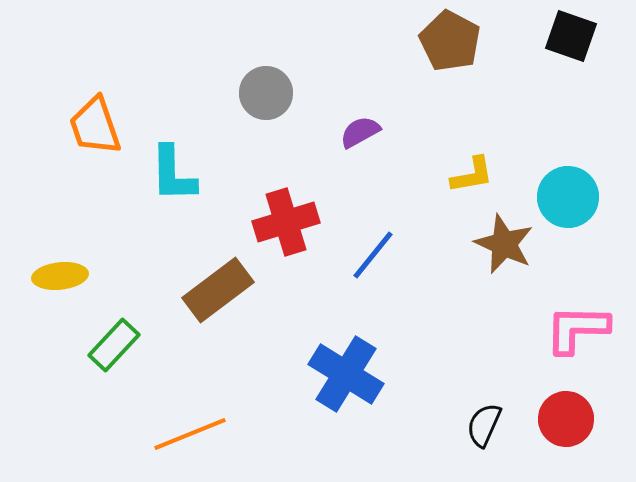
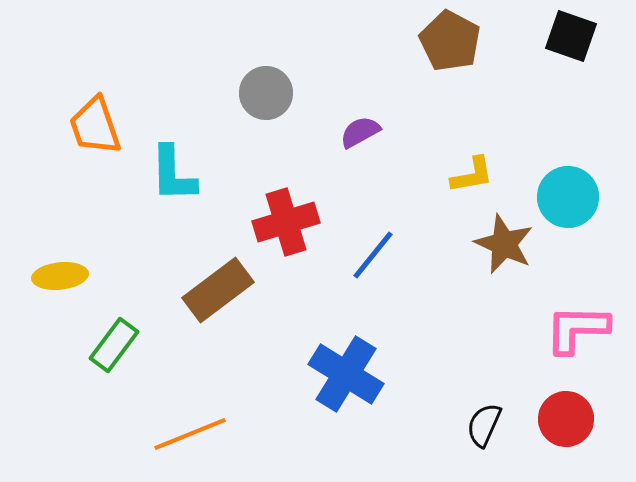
green rectangle: rotated 6 degrees counterclockwise
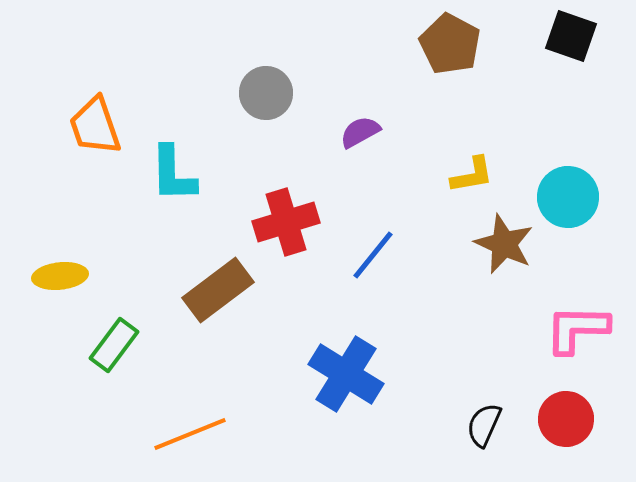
brown pentagon: moved 3 px down
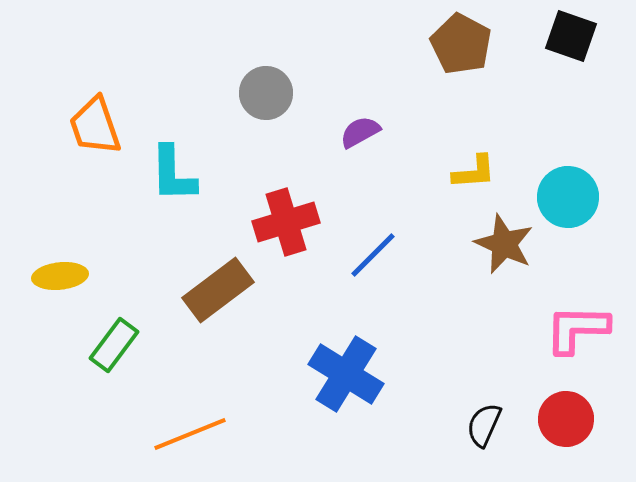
brown pentagon: moved 11 px right
yellow L-shape: moved 2 px right, 3 px up; rotated 6 degrees clockwise
blue line: rotated 6 degrees clockwise
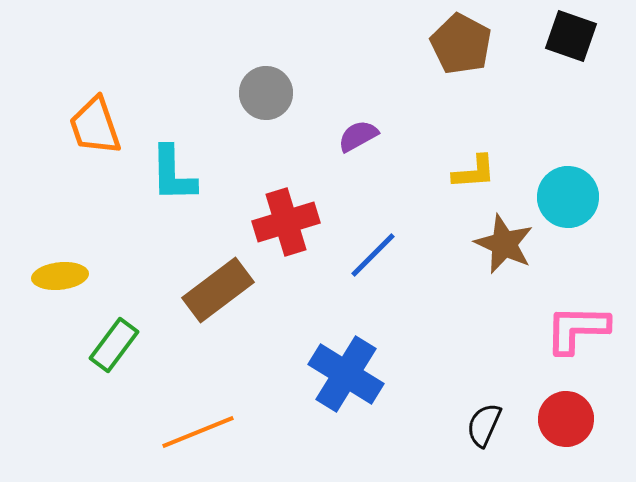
purple semicircle: moved 2 px left, 4 px down
orange line: moved 8 px right, 2 px up
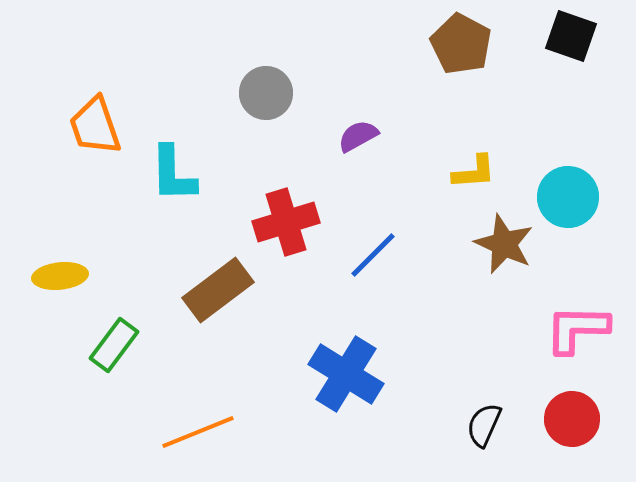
red circle: moved 6 px right
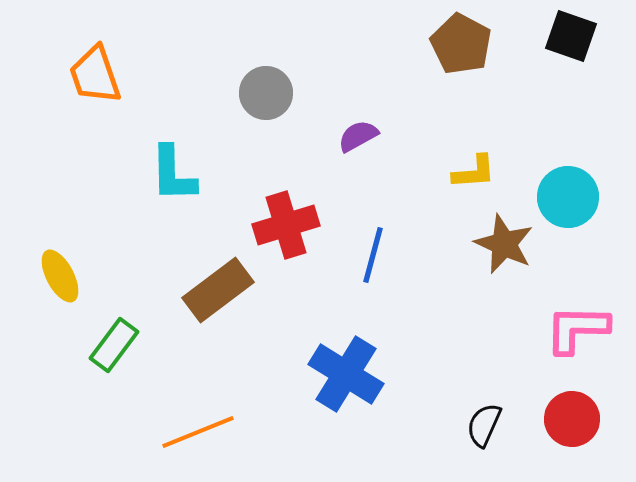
orange trapezoid: moved 51 px up
red cross: moved 3 px down
blue line: rotated 30 degrees counterclockwise
yellow ellipse: rotated 68 degrees clockwise
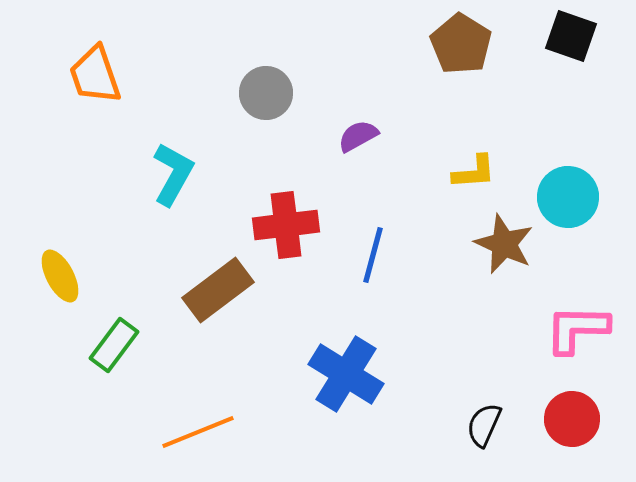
brown pentagon: rotated 4 degrees clockwise
cyan L-shape: rotated 150 degrees counterclockwise
red cross: rotated 10 degrees clockwise
